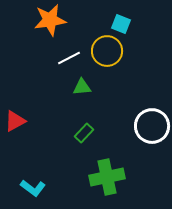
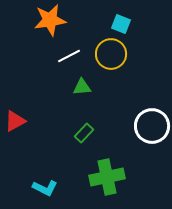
yellow circle: moved 4 px right, 3 px down
white line: moved 2 px up
cyan L-shape: moved 12 px right; rotated 10 degrees counterclockwise
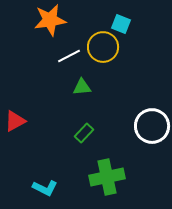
yellow circle: moved 8 px left, 7 px up
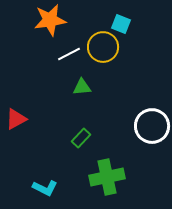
white line: moved 2 px up
red triangle: moved 1 px right, 2 px up
green rectangle: moved 3 px left, 5 px down
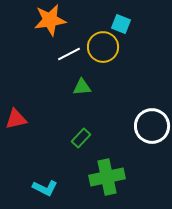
red triangle: rotated 15 degrees clockwise
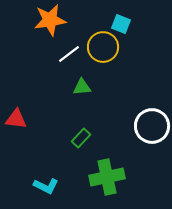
white line: rotated 10 degrees counterclockwise
red triangle: rotated 20 degrees clockwise
cyan L-shape: moved 1 px right, 2 px up
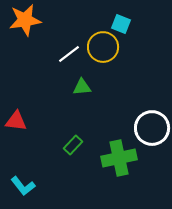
orange star: moved 25 px left
red triangle: moved 2 px down
white circle: moved 2 px down
green rectangle: moved 8 px left, 7 px down
green cross: moved 12 px right, 19 px up
cyan L-shape: moved 23 px left; rotated 25 degrees clockwise
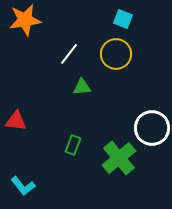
cyan square: moved 2 px right, 5 px up
yellow circle: moved 13 px right, 7 px down
white line: rotated 15 degrees counterclockwise
green rectangle: rotated 24 degrees counterclockwise
green cross: rotated 28 degrees counterclockwise
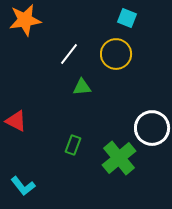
cyan square: moved 4 px right, 1 px up
red triangle: rotated 20 degrees clockwise
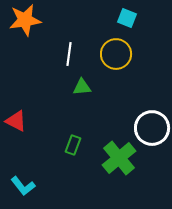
white line: rotated 30 degrees counterclockwise
